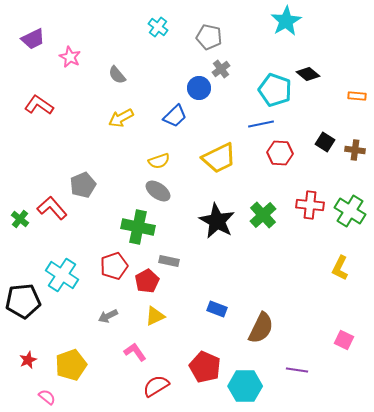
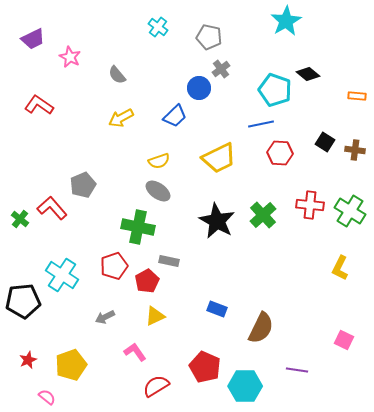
gray arrow at (108, 316): moved 3 px left, 1 px down
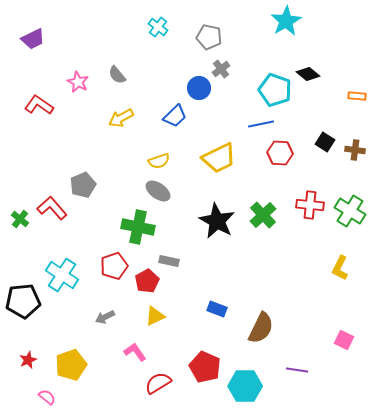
pink star at (70, 57): moved 8 px right, 25 px down
red semicircle at (156, 386): moved 2 px right, 3 px up
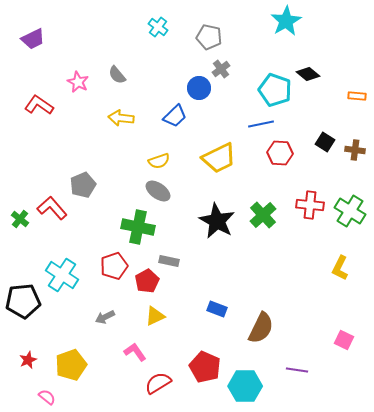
yellow arrow at (121, 118): rotated 35 degrees clockwise
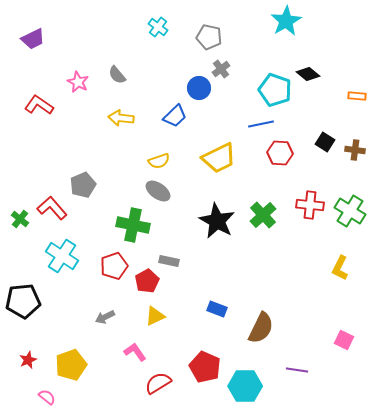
green cross at (138, 227): moved 5 px left, 2 px up
cyan cross at (62, 275): moved 19 px up
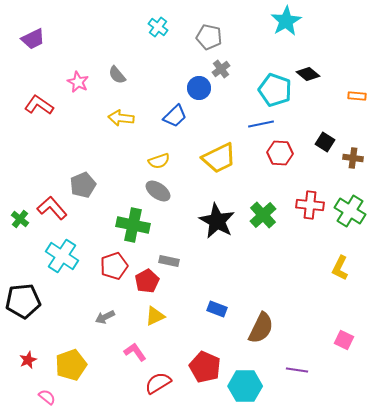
brown cross at (355, 150): moved 2 px left, 8 px down
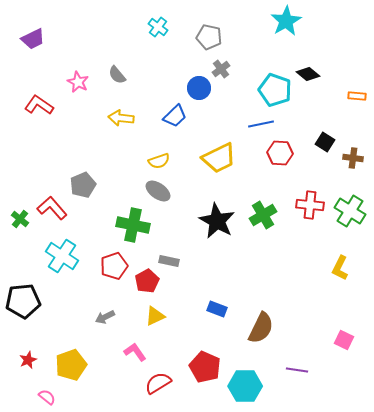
green cross at (263, 215): rotated 12 degrees clockwise
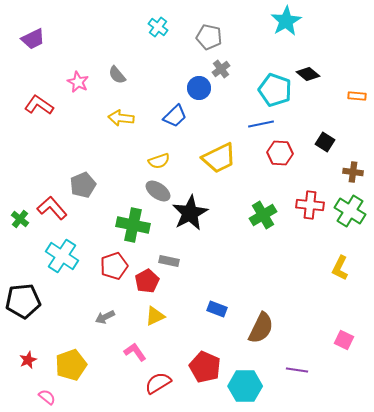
brown cross at (353, 158): moved 14 px down
black star at (217, 221): moved 27 px left, 8 px up; rotated 15 degrees clockwise
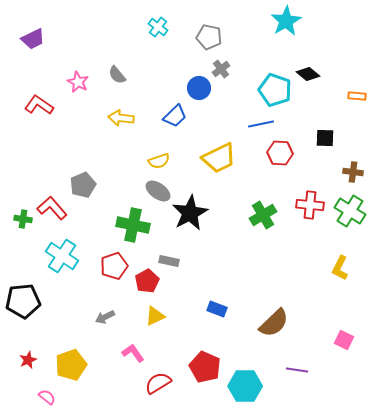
black square at (325, 142): moved 4 px up; rotated 30 degrees counterclockwise
green cross at (20, 219): moved 3 px right; rotated 30 degrees counterclockwise
brown semicircle at (261, 328): moved 13 px right, 5 px up; rotated 20 degrees clockwise
pink L-shape at (135, 352): moved 2 px left, 1 px down
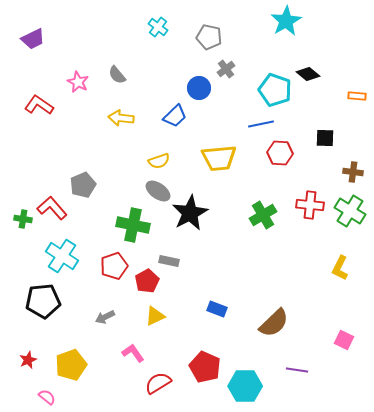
gray cross at (221, 69): moved 5 px right
yellow trapezoid at (219, 158): rotated 21 degrees clockwise
black pentagon at (23, 301): moved 20 px right
